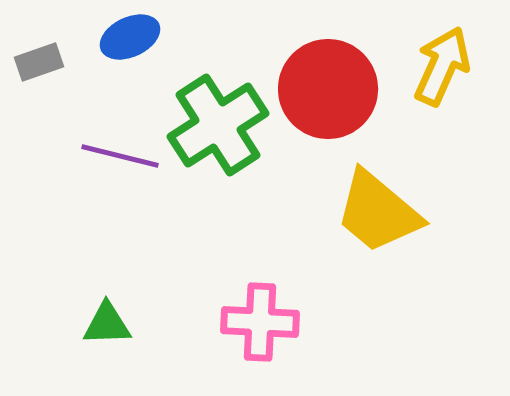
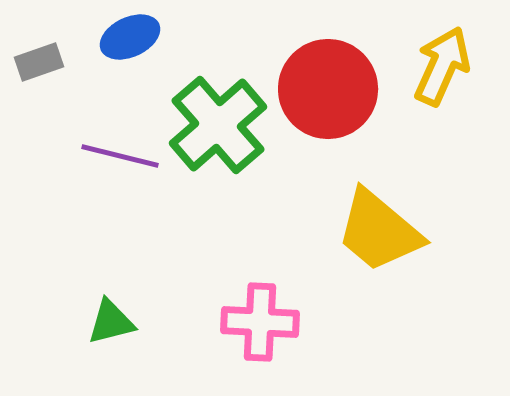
green cross: rotated 8 degrees counterclockwise
yellow trapezoid: moved 1 px right, 19 px down
green triangle: moved 4 px right, 2 px up; rotated 12 degrees counterclockwise
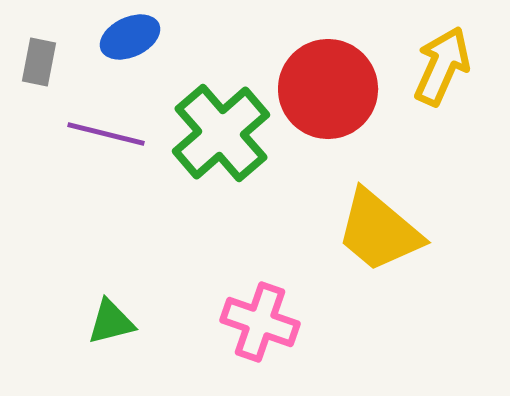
gray rectangle: rotated 60 degrees counterclockwise
green cross: moved 3 px right, 8 px down
purple line: moved 14 px left, 22 px up
pink cross: rotated 16 degrees clockwise
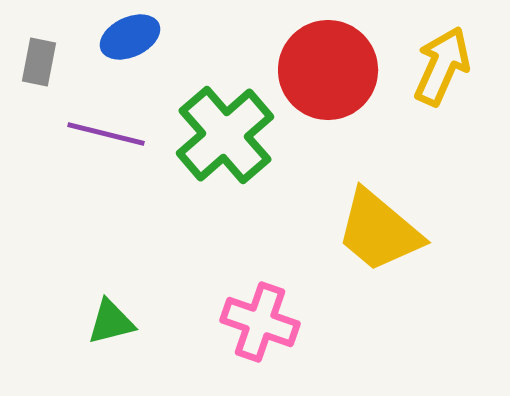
red circle: moved 19 px up
green cross: moved 4 px right, 2 px down
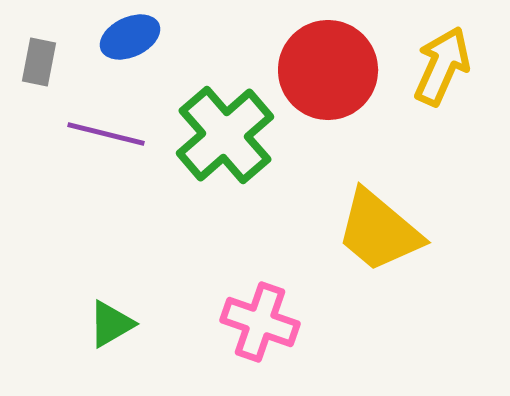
green triangle: moved 2 px down; rotated 16 degrees counterclockwise
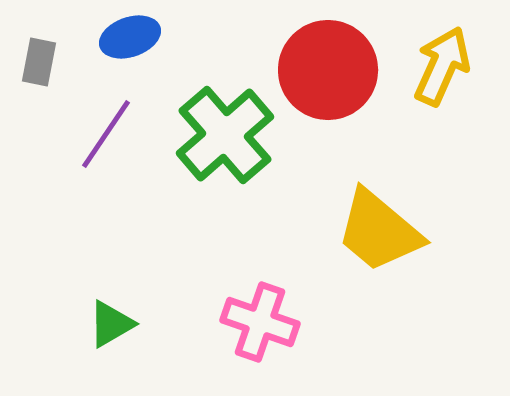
blue ellipse: rotated 6 degrees clockwise
purple line: rotated 70 degrees counterclockwise
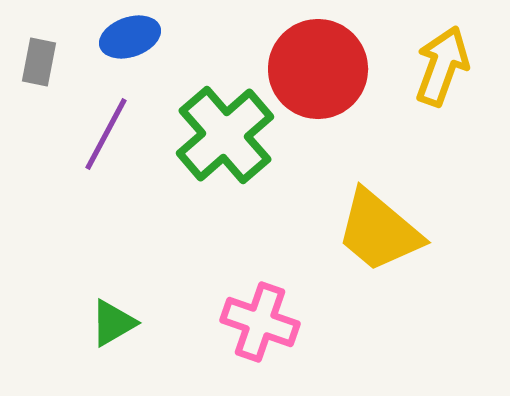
yellow arrow: rotated 4 degrees counterclockwise
red circle: moved 10 px left, 1 px up
purple line: rotated 6 degrees counterclockwise
green triangle: moved 2 px right, 1 px up
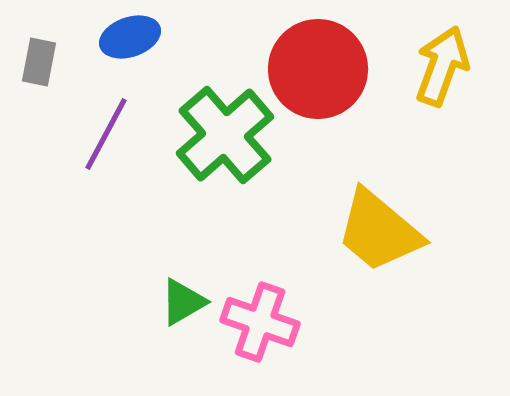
green triangle: moved 70 px right, 21 px up
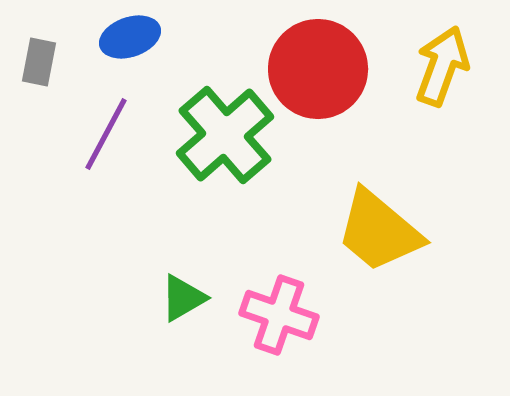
green triangle: moved 4 px up
pink cross: moved 19 px right, 7 px up
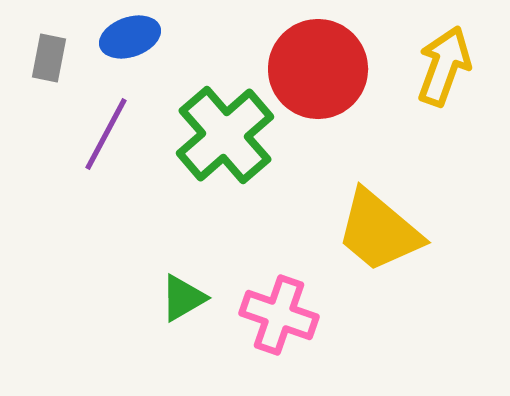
gray rectangle: moved 10 px right, 4 px up
yellow arrow: moved 2 px right
